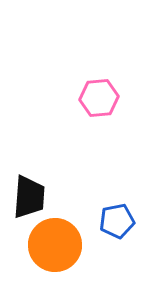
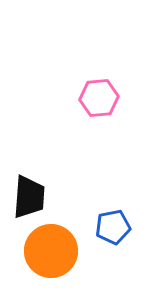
blue pentagon: moved 4 px left, 6 px down
orange circle: moved 4 px left, 6 px down
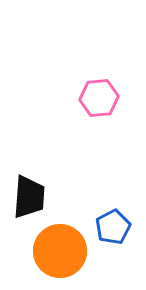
blue pentagon: rotated 16 degrees counterclockwise
orange circle: moved 9 px right
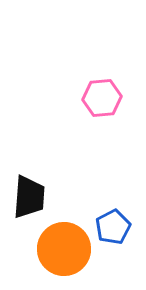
pink hexagon: moved 3 px right
orange circle: moved 4 px right, 2 px up
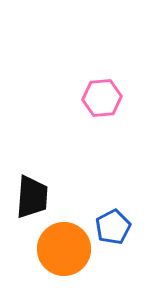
black trapezoid: moved 3 px right
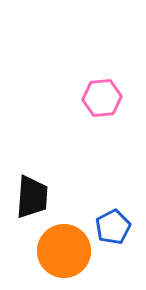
orange circle: moved 2 px down
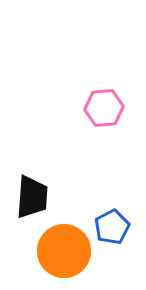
pink hexagon: moved 2 px right, 10 px down
blue pentagon: moved 1 px left
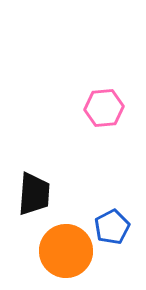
black trapezoid: moved 2 px right, 3 px up
orange circle: moved 2 px right
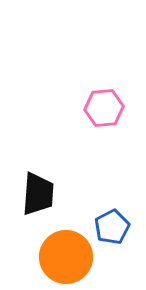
black trapezoid: moved 4 px right
orange circle: moved 6 px down
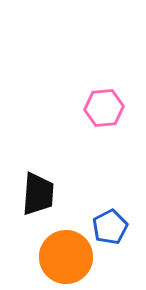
blue pentagon: moved 2 px left
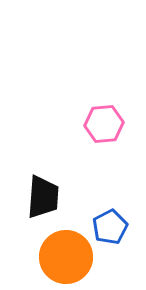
pink hexagon: moved 16 px down
black trapezoid: moved 5 px right, 3 px down
